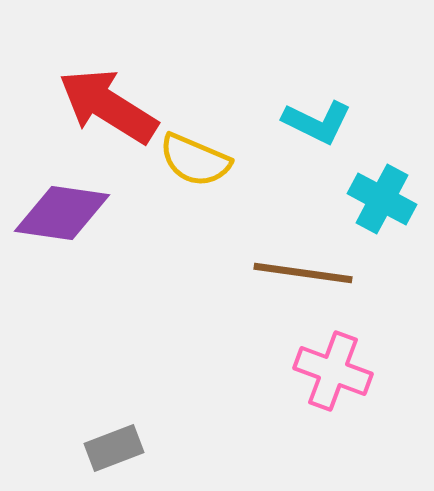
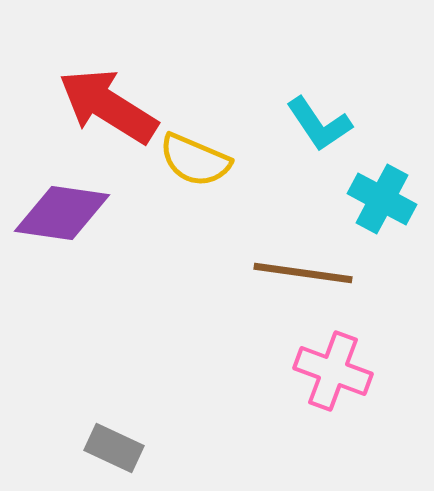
cyan L-shape: moved 2 px right, 2 px down; rotated 30 degrees clockwise
gray rectangle: rotated 46 degrees clockwise
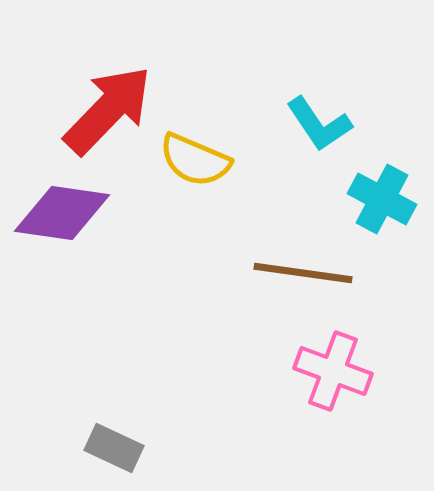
red arrow: moved 4 px down; rotated 102 degrees clockwise
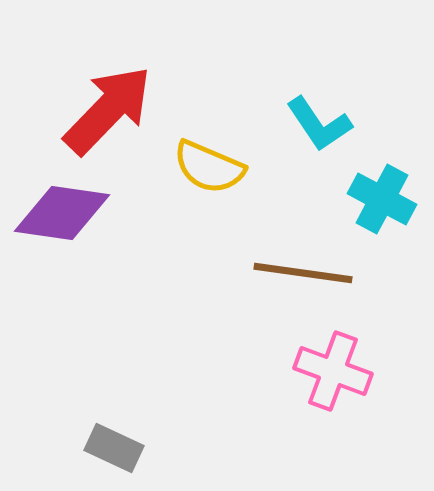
yellow semicircle: moved 14 px right, 7 px down
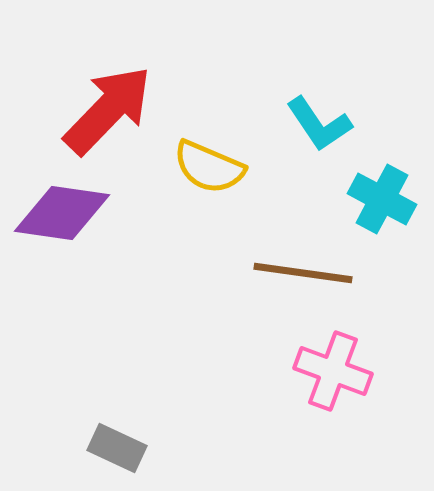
gray rectangle: moved 3 px right
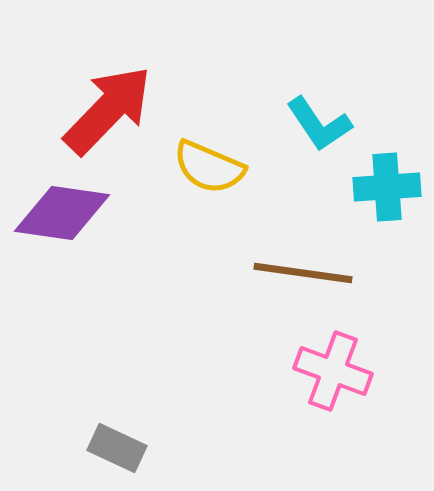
cyan cross: moved 5 px right, 12 px up; rotated 32 degrees counterclockwise
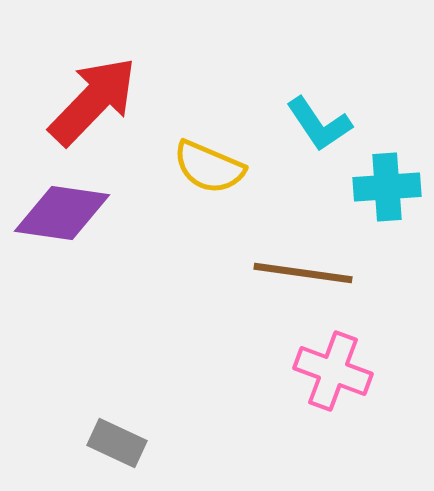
red arrow: moved 15 px left, 9 px up
gray rectangle: moved 5 px up
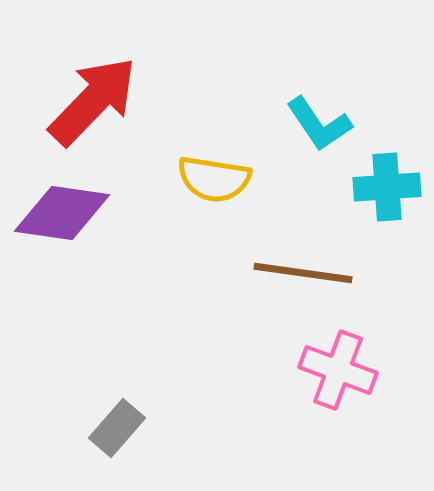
yellow semicircle: moved 5 px right, 12 px down; rotated 14 degrees counterclockwise
pink cross: moved 5 px right, 1 px up
gray rectangle: moved 15 px up; rotated 74 degrees counterclockwise
